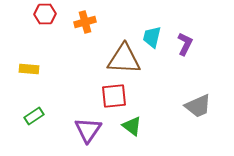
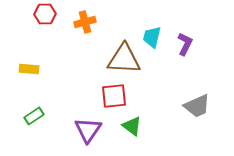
gray trapezoid: moved 1 px left
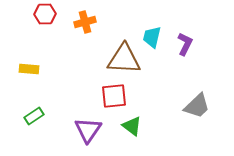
gray trapezoid: rotated 20 degrees counterclockwise
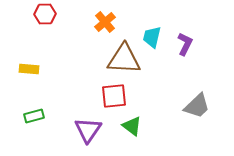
orange cross: moved 20 px right; rotated 25 degrees counterclockwise
green rectangle: rotated 18 degrees clockwise
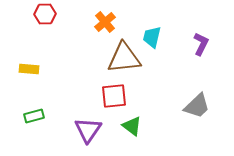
purple L-shape: moved 16 px right
brown triangle: moved 1 px up; rotated 9 degrees counterclockwise
